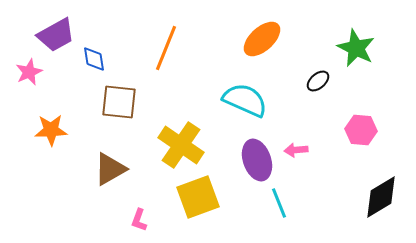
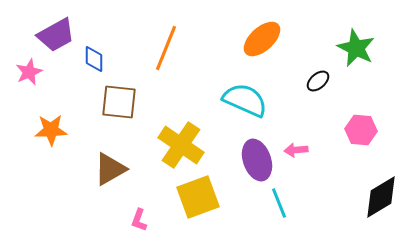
blue diamond: rotated 8 degrees clockwise
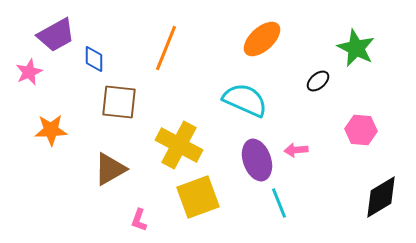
yellow cross: moved 2 px left; rotated 6 degrees counterclockwise
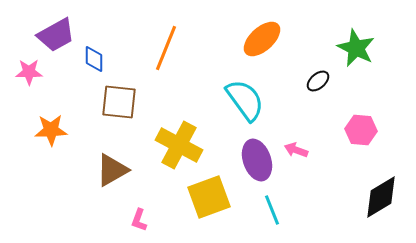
pink star: rotated 24 degrees clockwise
cyan semicircle: rotated 30 degrees clockwise
pink arrow: rotated 25 degrees clockwise
brown triangle: moved 2 px right, 1 px down
yellow square: moved 11 px right
cyan line: moved 7 px left, 7 px down
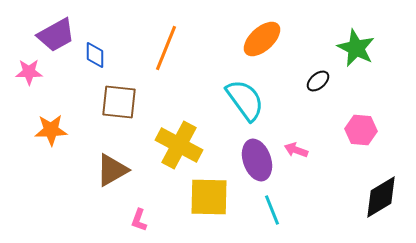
blue diamond: moved 1 px right, 4 px up
yellow square: rotated 21 degrees clockwise
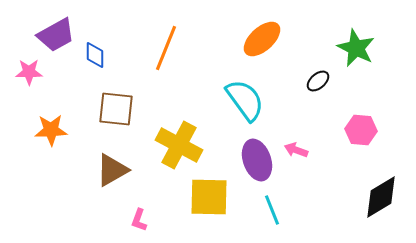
brown square: moved 3 px left, 7 px down
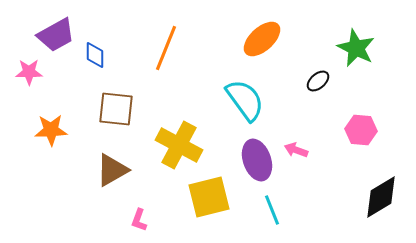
yellow square: rotated 15 degrees counterclockwise
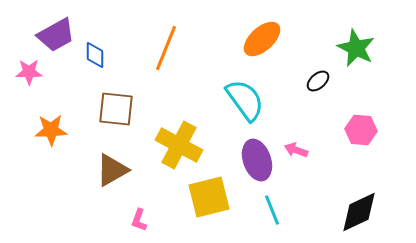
black diamond: moved 22 px left, 15 px down; rotated 6 degrees clockwise
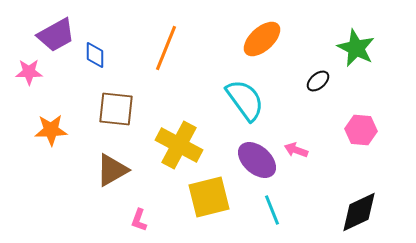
purple ellipse: rotated 30 degrees counterclockwise
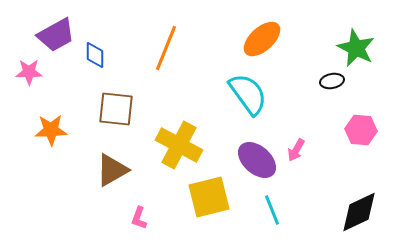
black ellipse: moved 14 px right; rotated 30 degrees clockwise
cyan semicircle: moved 3 px right, 6 px up
pink arrow: rotated 80 degrees counterclockwise
pink L-shape: moved 2 px up
